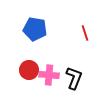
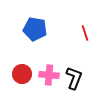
red circle: moved 7 px left, 4 px down
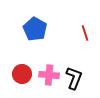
blue pentagon: rotated 20 degrees clockwise
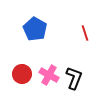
pink cross: rotated 24 degrees clockwise
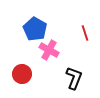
pink cross: moved 25 px up
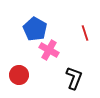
red circle: moved 3 px left, 1 px down
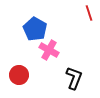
red line: moved 4 px right, 20 px up
